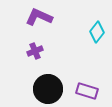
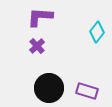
purple L-shape: moved 1 px right; rotated 20 degrees counterclockwise
purple cross: moved 2 px right, 5 px up; rotated 21 degrees counterclockwise
black circle: moved 1 px right, 1 px up
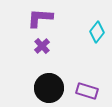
purple L-shape: moved 1 px down
purple cross: moved 5 px right
